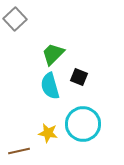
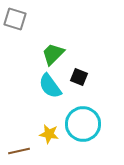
gray square: rotated 30 degrees counterclockwise
cyan semicircle: rotated 20 degrees counterclockwise
yellow star: moved 1 px right, 1 px down
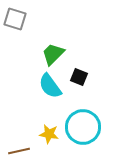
cyan circle: moved 3 px down
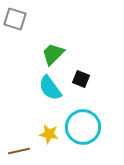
black square: moved 2 px right, 2 px down
cyan semicircle: moved 2 px down
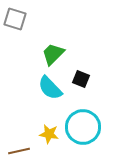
cyan semicircle: rotated 8 degrees counterclockwise
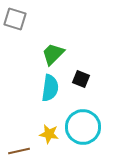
cyan semicircle: rotated 128 degrees counterclockwise
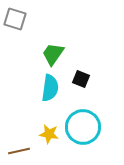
green trapezoid: rotated 10 degrees counterclockwise
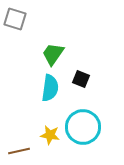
yellow star: moved 1 px right, 1 px down
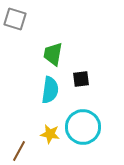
green trapezoid: rotated 25 degrees counterclockwise
black square: rotated 30 degrees counterclockwise
cyan semicircle: moved 2 px down
yellow star: moved 1 px up
brown line: rotated 50 degrees counterclockwise
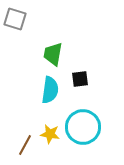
black square: moved 1 px left
brown line: moved 6 px right, 6 px up
